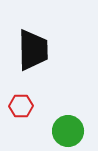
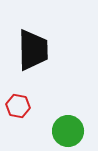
red hexagon: moved 3 px left; rotated 10 degrees clockwise
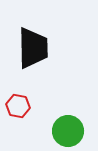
black trapezoid: moved 2 px up
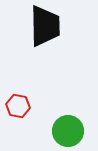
black trapezoid: moved 12 px right, 22 px up
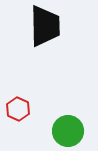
red hexagon: moved 3 px down; rotated 15 degrees clockwise
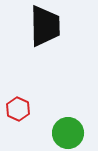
green circle: moved 2 px down
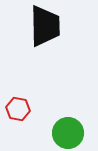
red hexagon: rotated 15 degrees counterclockwise
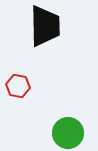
red hexagon: moved 23 px up
